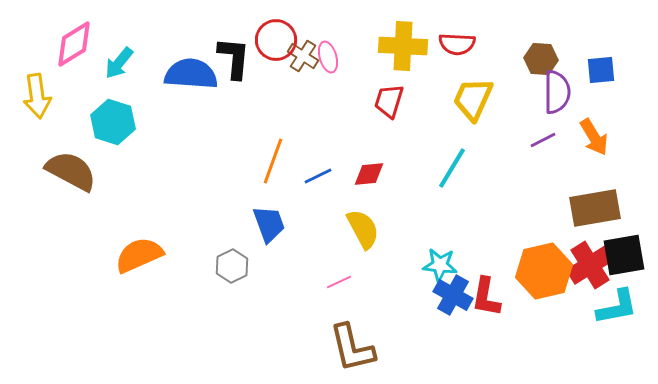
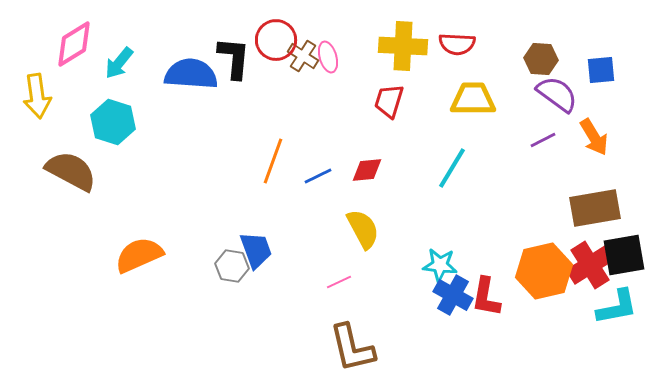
purple semicircle: moved 2 px down; rotated 54 degrees counterclockwise
yellow trapezoid: rotated 66 degrees clockwise
red diamond: moved 2 px left, 4 px up
blue trapezoid: moved 13 px left, 26 px down
gray hexagon: rotated 24 degrees counterclockwise
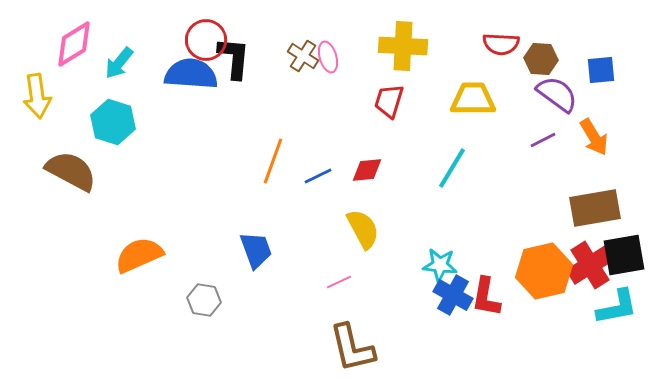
red circle: moved 70 px left
red semicircle: moved 44 px right
gray hexagon: moved 28 px left, 34 px down
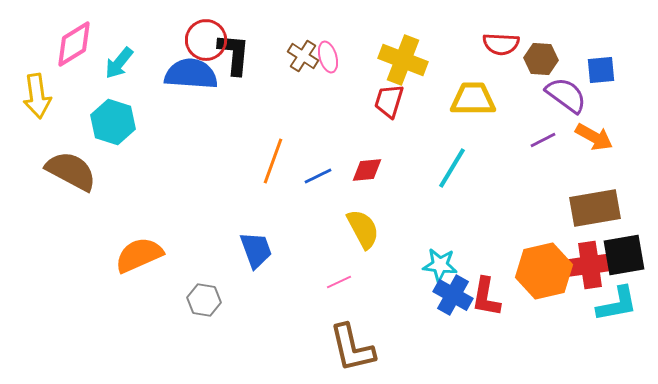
yellow cross: moved 14 px down; rotated 18 degrees clockwise
black L-shape: moved 4 px up
purple semicircle: moved 9 px right, 1 px down
orange arrow: rotated 30 degrees counterclockwise
red cross: rotated 24 degrees clockwise
cyan L-shape: moved 3 px up
